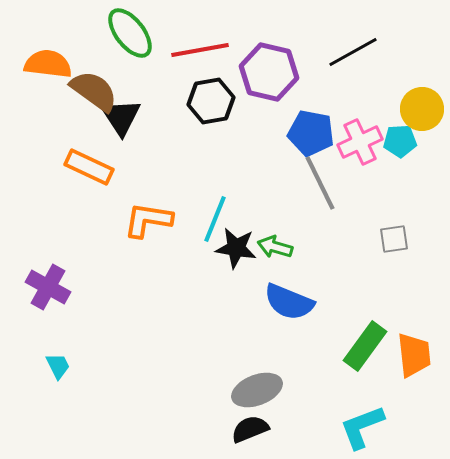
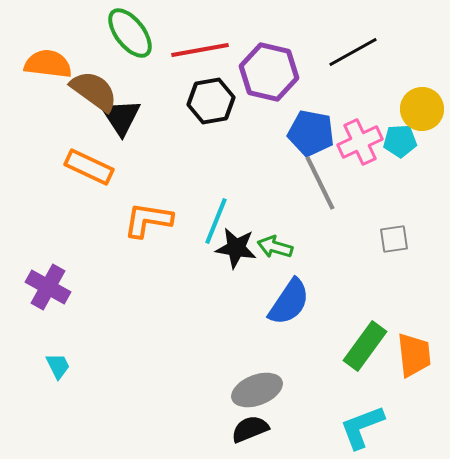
cyan line: moved 1 px right, 2 px down
blue semicircle: rotated 78 degrees counterclockwise
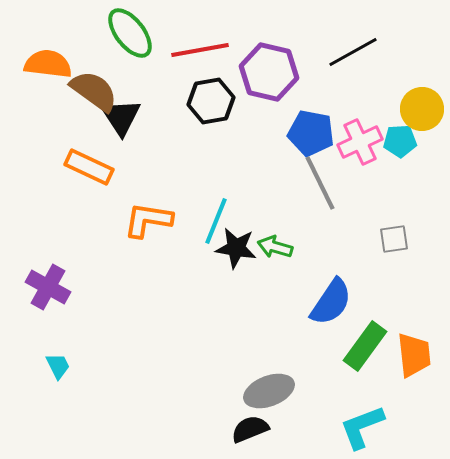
blue semicircle: moved 42 px right
gray ellipse: moved 12 px right, 1 px down
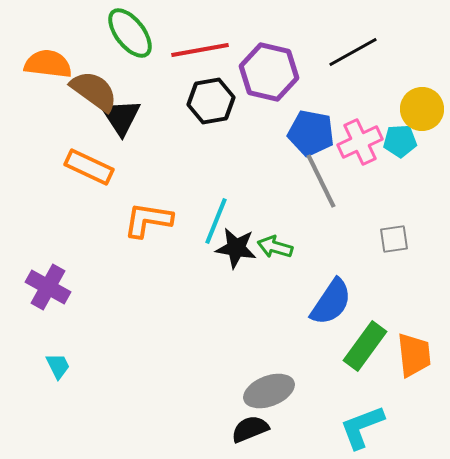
gray line: moved 1 px right, 2 px up
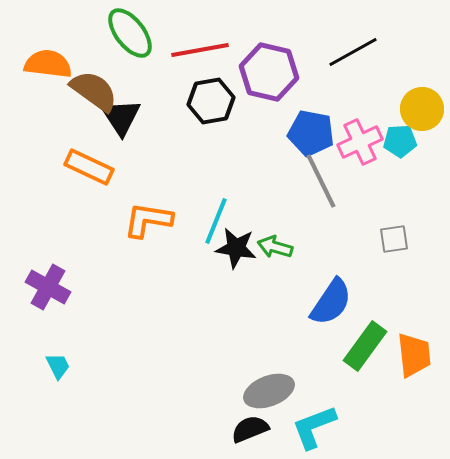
cyan L-shape: moved 48 px left
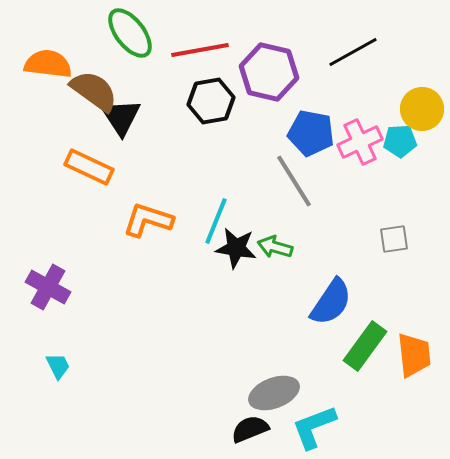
gray line: moved 27 px left; rotated 6 degrees counterclockwise
orange L-shape: rotated 9 degrees clockwise
gray ellipse: moved 5 px right, 2 px down
